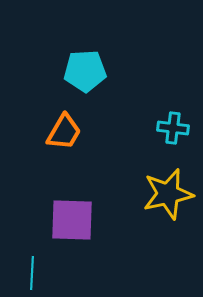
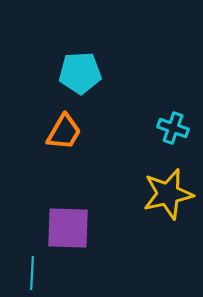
cyan pentagon: moved 5 px left, 2 px down
cyan cross: rotated 12 degrees clockwise
purple square: moved 4 px left, 8 px down
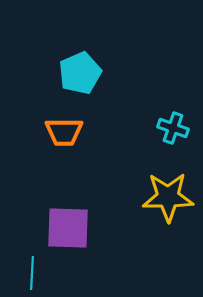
cyan pentagon: rotated 21 degrees counterclockwise
orange trapezoid: rotated 60 degrees clockwise
yellow star: moved 3 px down; rotated 12 degrees clockwise
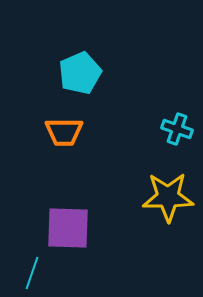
cyan cross: moved 4 px right, 1 px down
cyan line: rotated 16 degrees clockwise
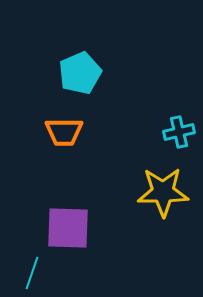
cyan cross: moved 2 px right, 3 px down; rotated 32 degrees counterclockwise
yellow star: moved 5 px left, 5 px up
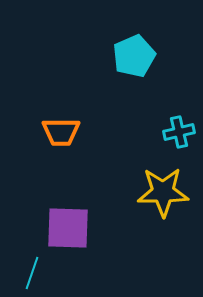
cyan pentagon: moved 54 px right, 17 px up
orange trapezoid: moved 3 px left
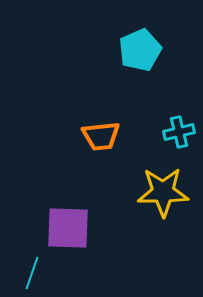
cyan pentagon: moved 6 px right, 6 px up
orange trapezoid: moved 40 px right, 4 px down; rotated 6 degrees counterclockwise
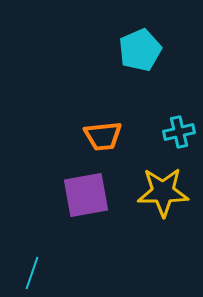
orange trapezoid: moved 2 px right
purple square: moved 18 px right, 33 px up; rotated 12 degrees counterclockwise
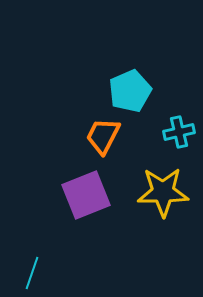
cyan pentagon: moved 10 px left, 41 px down
orange trapezoid: rotated 123 degrees clockwise
purple square: rotated 12 degrees counterclockwise
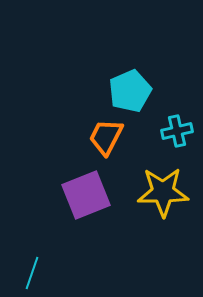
cyan cross: moved 2 px left, 1 px up
orange trapezoid: moved 3 px right, 1 px down
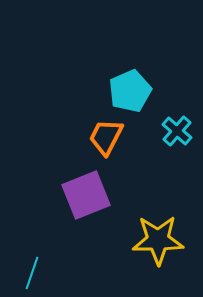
cyan cross: rotated 36 degrees counterclockwise
yellow star: moved 5 px left, 48 px down
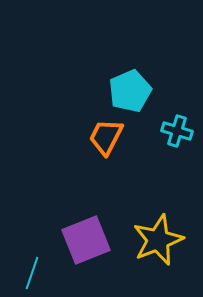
cyan cross: rotated 24 degrees counterclockwise
purple square: moved 45 px down
yellow star: rotated 21 degrees counterclockwise
